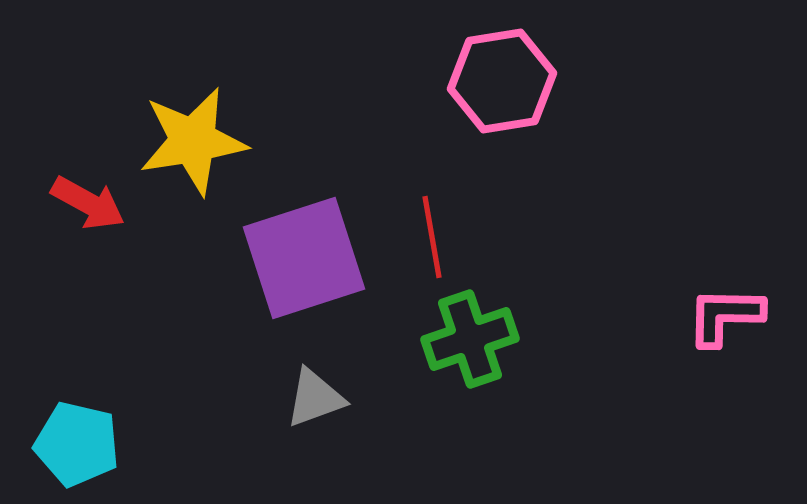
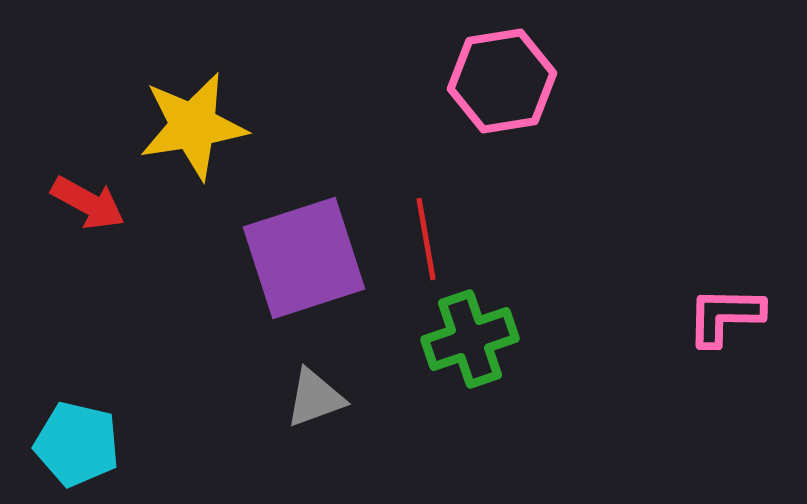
yellow star: moved 15 px up
red line: moved 6 px left, 2 px down
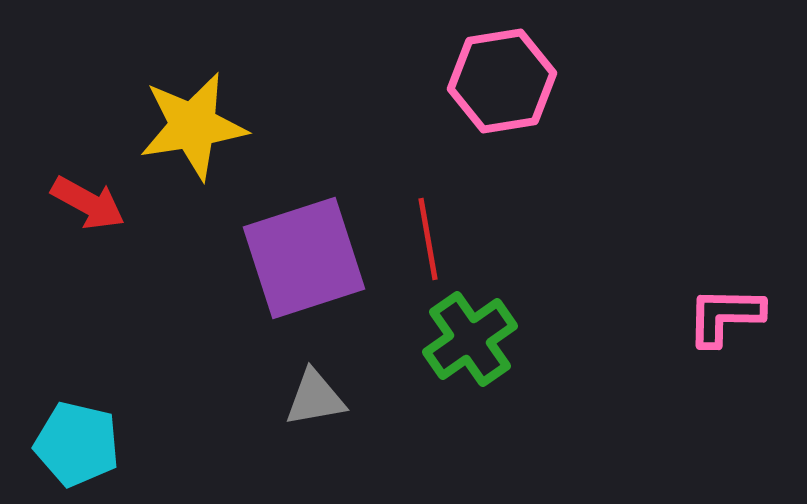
red line: moved 2 px right
green cross: rotated 16 degrees counterclockwise
gray triangle: rotated 10 degrees clockwise
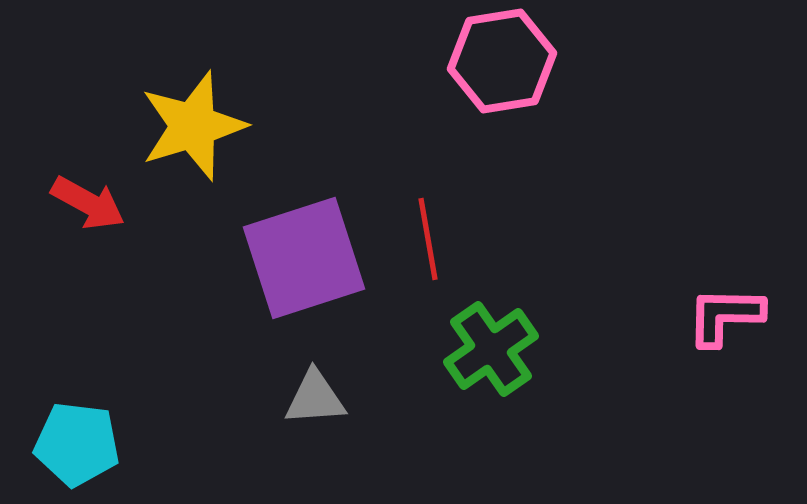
pink hexagon: moved 20 px up
yellow star: rotated 8 degrees counterclockwise
green cross: moved 21 px right, 10 px down
gray triangle: rotated 6 degrees clockwise
cyan pentagon: rotated 6 degrees counterclockwise
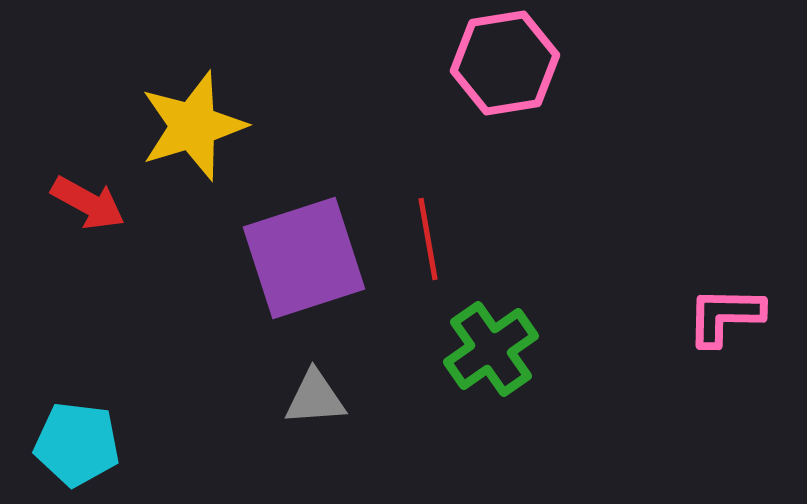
pink hexagon: moved 3 px right, 2 px down
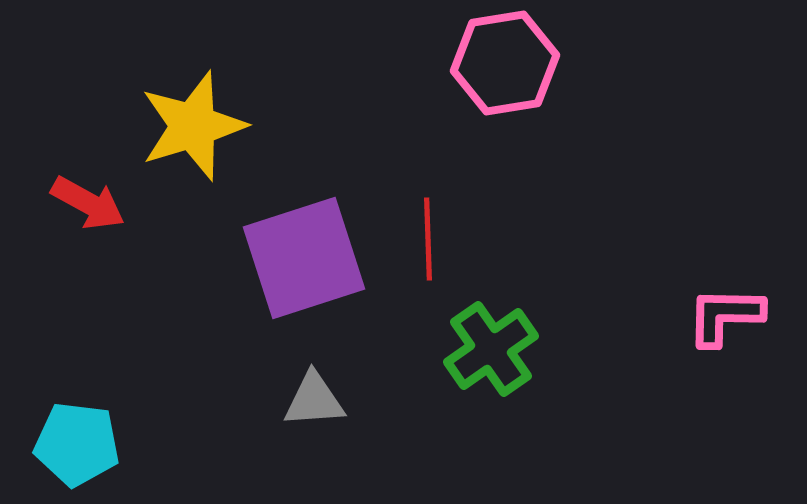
red line: rotated 8 degrees clockwise
gray triangle: moved 1 px left, 2 px down
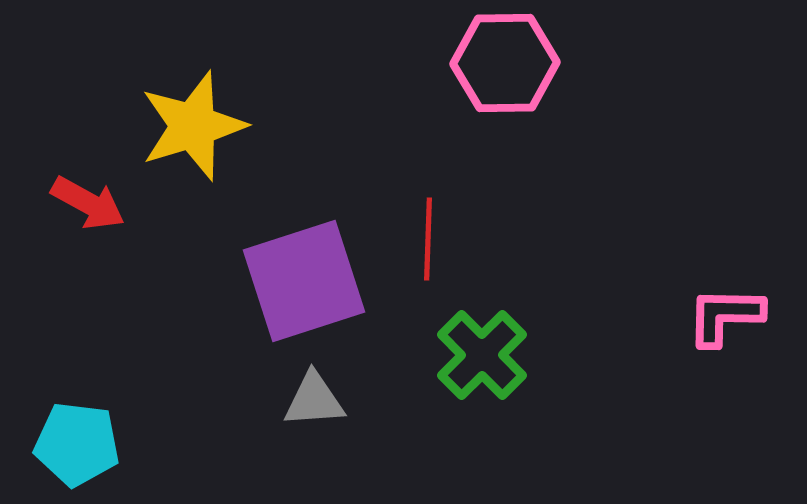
pink hexagon: rotated 8 degrees clockwise
red line: rotated 4 degrees clockwise
purple square: moved 23 px down
green cross: moved 9 px left, 6 px down; rotated 10 degrees counterclockwise
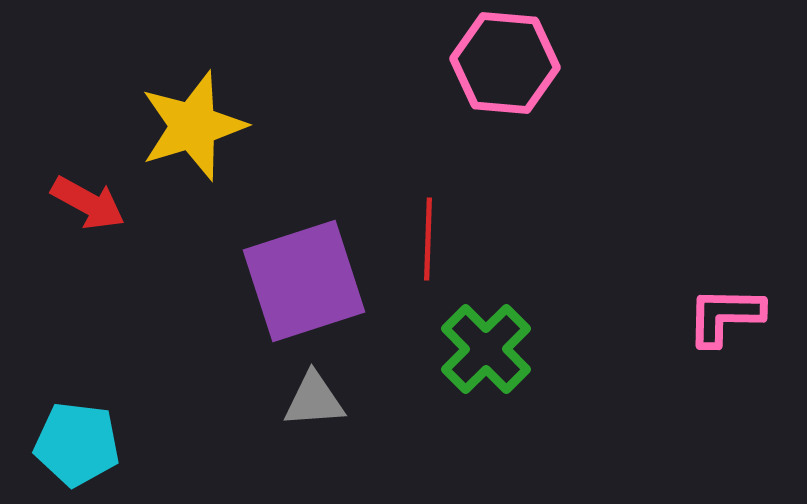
pink hexagon: rotated 6 degrees clockwise
green cross: moved 4 px right, 6 px up
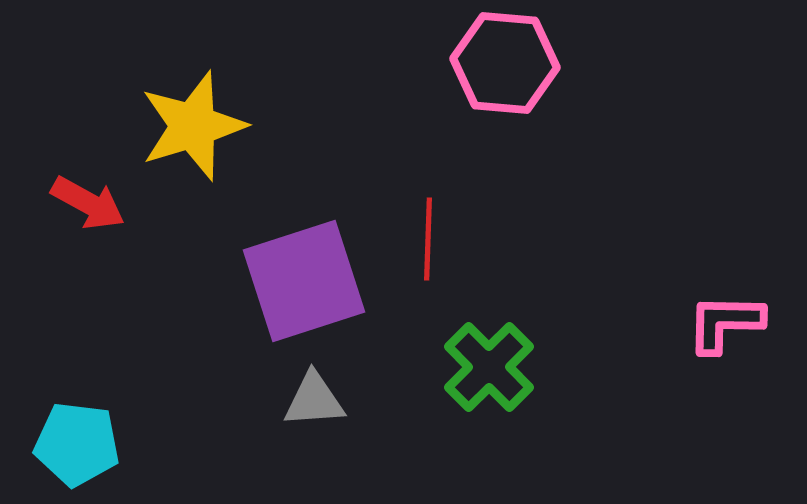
pink L-shape: moved 7 px down
green cross: moved 3 px right, 18 px down
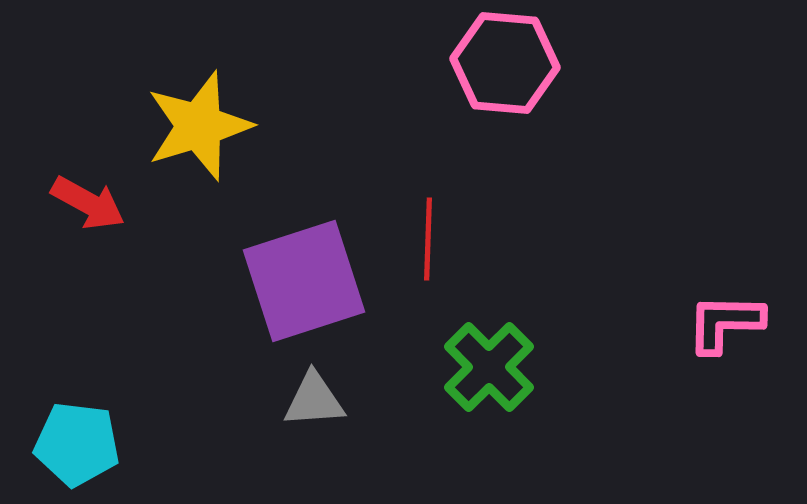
yellow star: moved 6 px right
